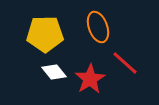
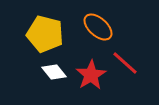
orange ellipse: rotated 28 degrees counterclockwise
yellow pentagon: rotated 15 degrees clockwise
red star: moved 1 px right, 4 px up
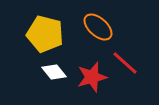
red star: moved 1 px right, 2 px down; rotated 16 degrees clockwise
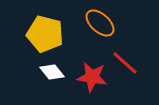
orange ellipse: moved 2 px right, 4 px up
white diamond: moved 2 px left
red star: rotated 24 degrees clockwise
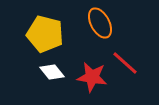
orange ellipse: rotated 20 degrees clockwise
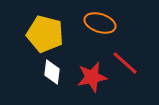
orange ellipse: rotated 44 degrees counterclockwise
white diamond: rotated 45 degrees clockwise
red star: rotated 20 degrees counterclockwise
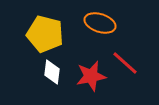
red star: moved 1 px left, 1 px up
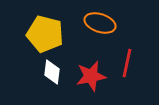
red line: moved 2 px right; rotated 60 degrees clockwise
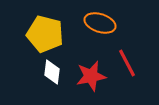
red line: rotated 40 degrees counterclockwise
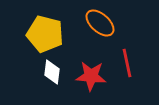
orange ellipse: rotated 24 degrees clockwise
red line: rotated 16 degrees clockwise
red star: rotated 16 degrees clockwise
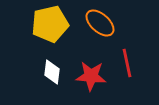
yellow pentagon: moved 5 px right, 10 px up; rotated 27 degrees counterclockwise
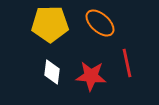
yellow pentagon: rotated 12 degrees clockwise
